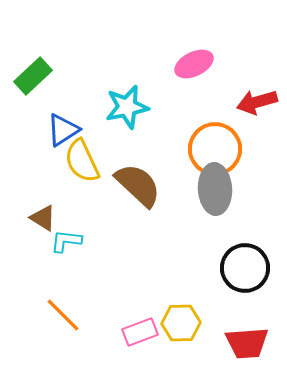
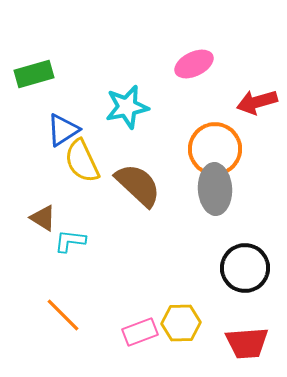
green rectangle: moved 1 px right, 2 px up; rotated 27 degrees clockwise
cyan L-shape: moved 4 px right
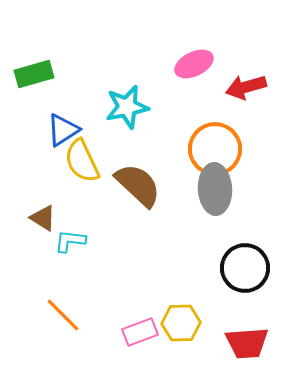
red arrow: moved 11 px left, 15 px up
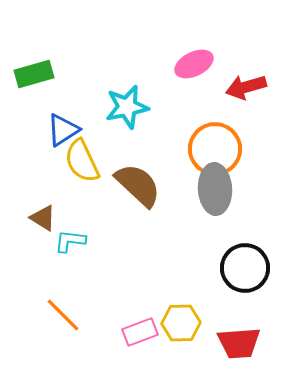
red trapezoid: moved 8 px left
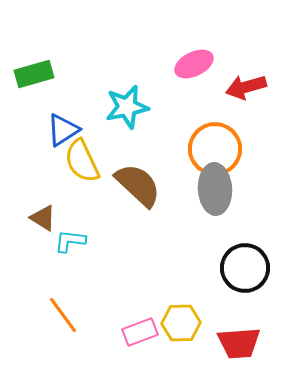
orange line: rotated 9 degrees clockwise
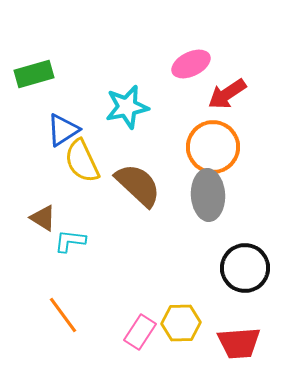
pink ellipse: moved 3 px left
red arrow: moved 19 px left, 7 px down; rotated 18 degrees counterclockwise
orange circle: moved 2 px left, 2 px up
gray ellipse: moved 7 px left, 6 px down
pink rectangle: rotated 36 degrees counterclockwise
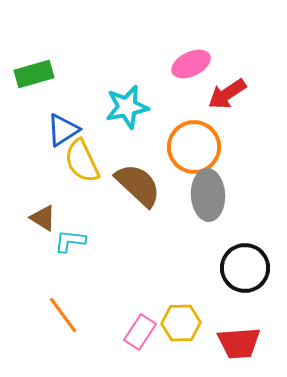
orange circle: moved 19 px left
